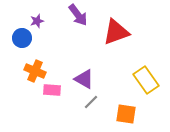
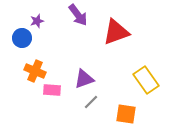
purple triangle: rotated 50 degrees counterclockwise
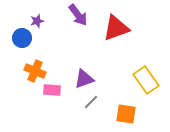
red triangle: moved 4 px up
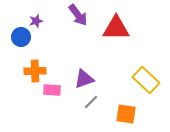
purple star: moved 1 px left
red triangle: rotated 20 degrees clockwise
blue circle: moved 1 px left, 1 px up
orange cross: rotated 25 degrees counterclockwise
yellow rectangle: rotated 12 degrees counterclockwise
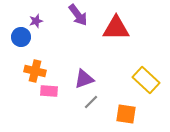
orange cross: rotated 15 degrees clockwise
pink rectangle: moved 3 px left, 1 px down
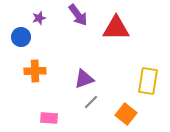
purple star: moved 3 px right, 3 px up
orange cross: rotated 15 degrees counterclockwise
yellow rectangle: moved 2 px right, 1 px down; rotated 56 degrees clockwise
pink rectangle: moved 27 px down
orange square: rotated 30 degrees clockwise
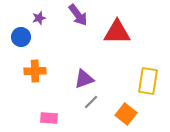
red triangle: moved 1 px right, 4 px down
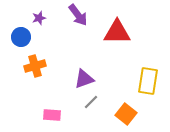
orange cross: moved 5 px up; rotated 15 degrees counterclockwise
pink rectangle: moved 3 px right, 3 px up
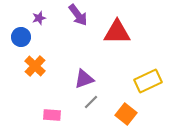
orange cross: rotated 30 degrees counterclockwise
yellow rectangle: rotated 56 degrees clockwise
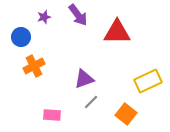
purple star: moved 5 px right, 1 px up
orange cross: moved 1 px left; rotated 20 degrees clockwise
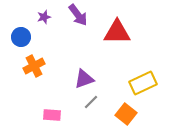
yellow rectangle: moved 5 px left, 2 px down
